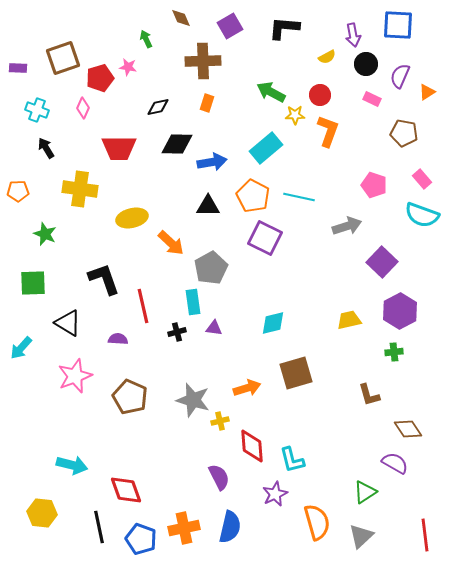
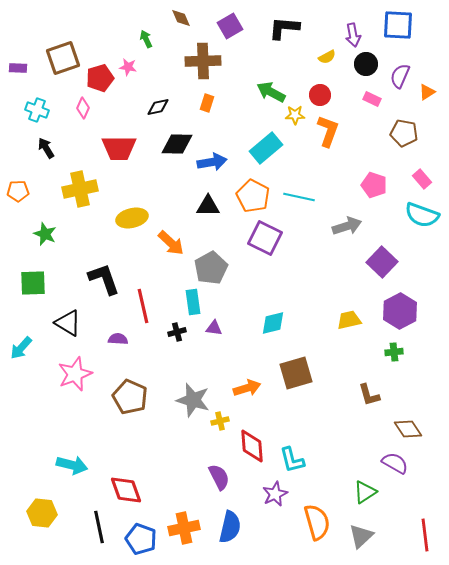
yellow cross at (80, 189): rotated 20 degrees counterclockwise
pink star at (75, 376): moved 2 px up
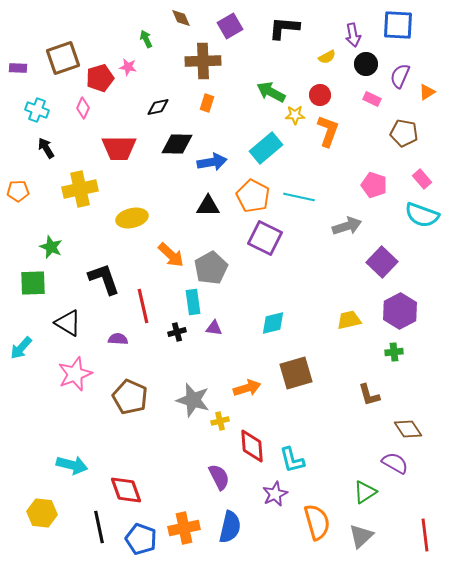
green star at (45, 234): moved 6 px right, 13 px down
orange arrow at (171, 243): moved 12 px down
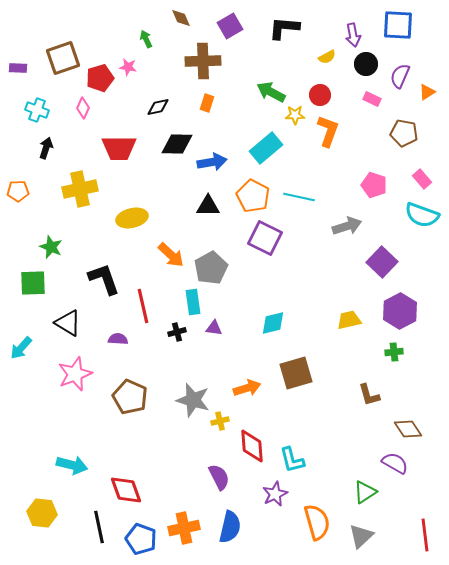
black arrow at (46, 148): rotated 50 degrees clockwise
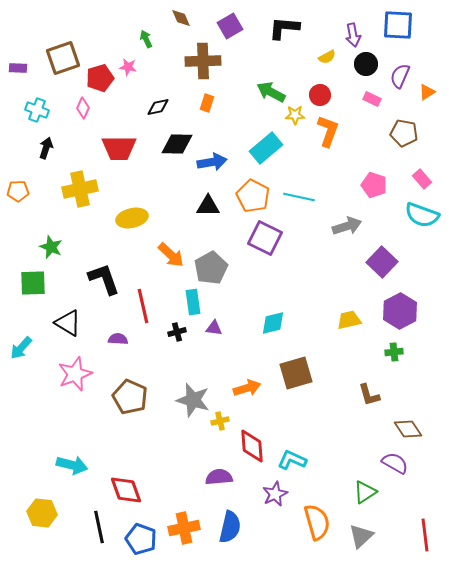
cyan L-shape at (292, 460): rotated 128 degrees clockwise
purple semicircle at (219, 477): rotated 68 degrees counterclockwise
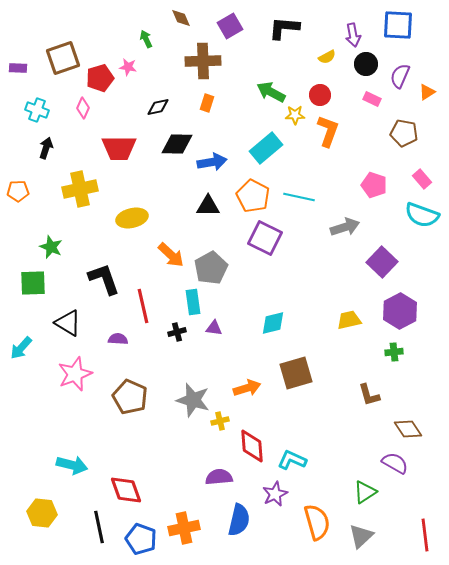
gray arrow at (347, 226): moved 2 px left, 1 px down
blue semicircle at (230, 527): moved 9 px right, 7 px up
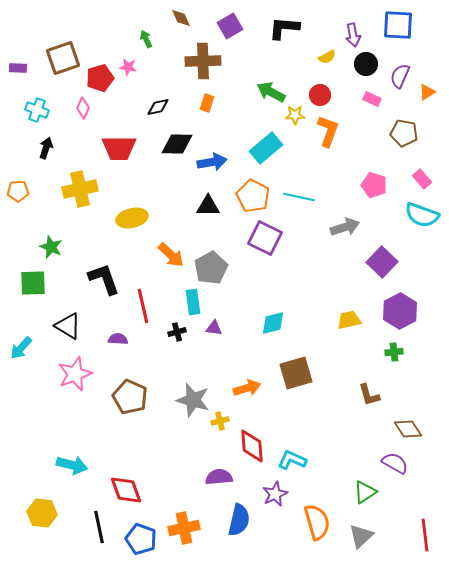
black triangle at (68, 323): moved 3 px down
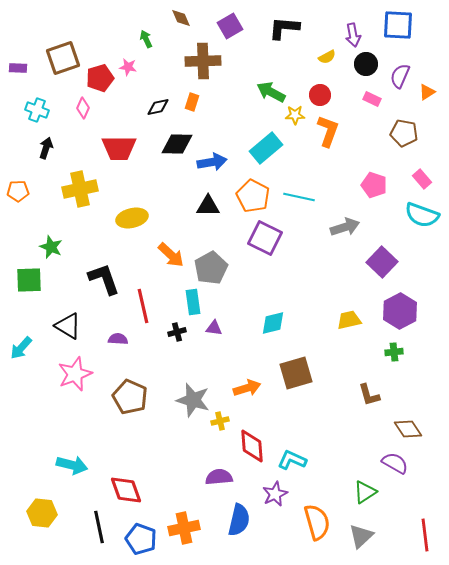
orange rectangle at (207, 103): moved 15 px left, 1 px up
green square at (33, 283): moved 4 px left, 3 px up
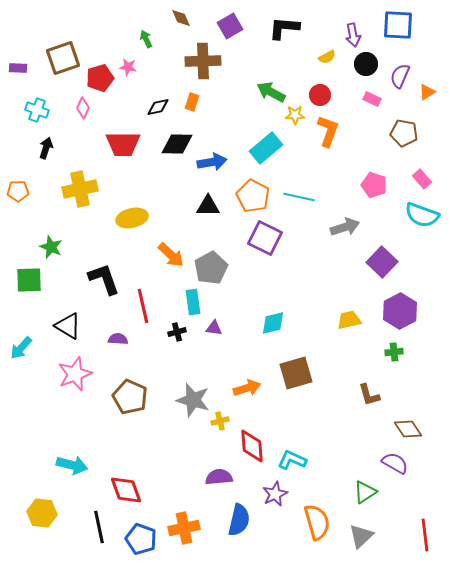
red trapezoid at (119, 148): moved 4 px right, 4 px up
